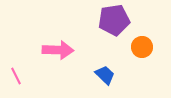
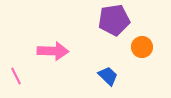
pink arrow: moved 5 px left, 1 px down
blue trapezoid: moved 3 px right, 1 px down
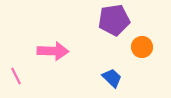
blue trapezoid: moved 4 px right, 2 px down
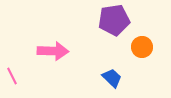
pink line: moved 4 px left
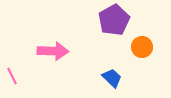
purple pentagon: rotated 20 degrees counterclockwise
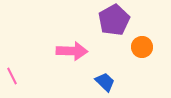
pink arrow: moved 19 px right
blue trapezoid: moved 7 px left, 4 px down
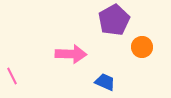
pink arrow: moved 1 px left, 3 px down
blue trapezoid: rotated 20 degrees counterclockwise
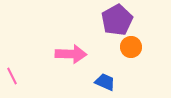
purple pentagon: moved 3 px right
orange circle: moved 11 px left
